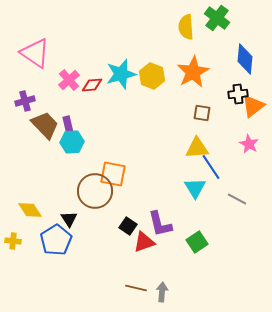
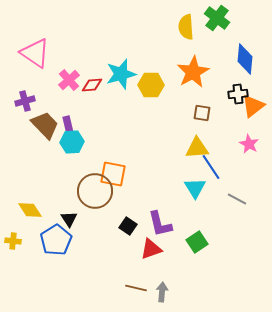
yellow hexagon: moved 1 px left, 9 px down; rotated 20 degrees counterclockwise
red triangle: moved 7 px right, 7 px down
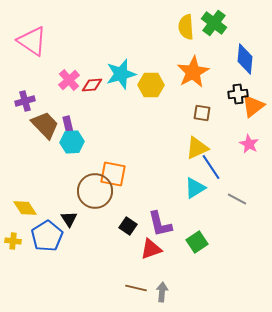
green cross: moved 3 px left, 5 px down
pink triangle: moved 3 px left, 12 px up
yellow triangle: rotated 20 degrees counterclockwise
cyan triangle: rotated 30 degrees clockwise
yellow diamond: moved 5 px left, 2 px up
blue pentagon: moved 9 px left, 4 px up
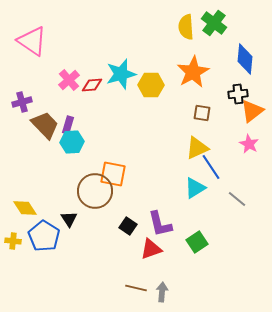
purple cross: moved 3 px left, 1 px down
orange triangle: moved 1 px left, 5 px down
purple rectangle: rotated 30 degrees clockwise
gray line: rotated 12 degrees clockwise
blue pentagon: moved 3 px left; rotated 8 degrees counterclockwise
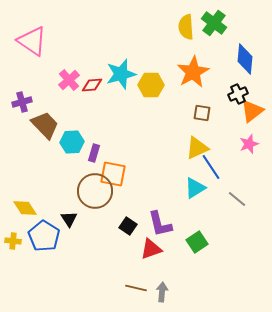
black cross: rotated 18 degrees counterclockwise
purple rectangle: moved 26 px right, 28 px down
pink star: rotated 24 degrees clockwise
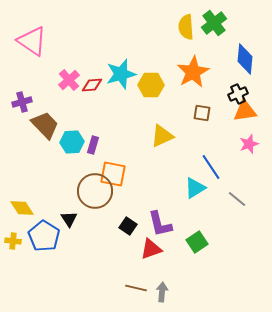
green cross: rotated 15 degrees clockwise
orange triangle: moved 7 px left; rotated 30 degrees clockwise
yellow triangle: moved 35 px left, 12 px up
purple rectangle: moved 1 px left, 8 px up
yellow diamond: moved 3 px left
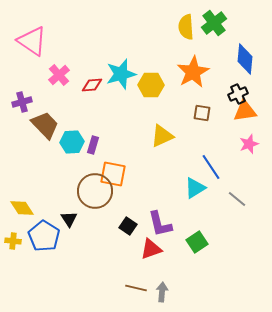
pink cross: moved 10 px left, 5 px up
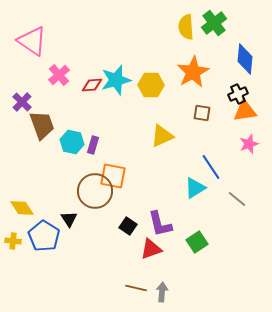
cyan star: moved 5 px left, 6 px down
purple cross: rotated 30 degrees counterclockwise
brown trapezoid: moved 3 px left; rotated 24 degrees clockwise
cyan hexagon: rotated 15 degrees clockwise
orange square: moved 2 px down
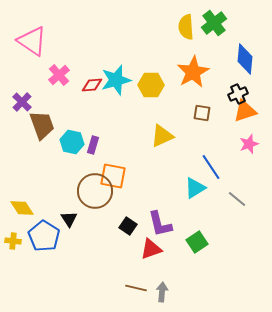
orange triangle: rotated 10 degrees counterclockwise
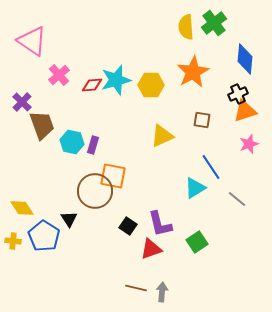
brown square: moved 7 px down
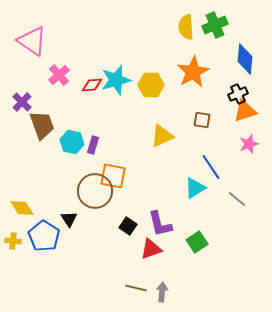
green cross: moved 1 px right, 2 px down; rotated 15 degrees clockwise
